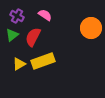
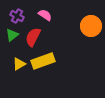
orange circle: moved 2 px up
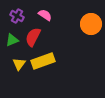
orange circle: moved 2 px up
green triangle: moved 5 px down; rotated 16 degrees clockwise
yellow triangle: rotated 24 degrees counterclockwise
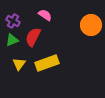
purple cross: moved 4 px left, 5 px down
orange circle: moved 1 px down
yellow rectangle: moved 4 px right, 2 px down
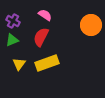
red semicircle: moved 8 px right
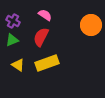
yellow triangle: moved 1 px left, 1 px down; rotated 32 degrees counterclockwise
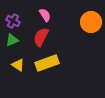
pink semicircle: rotated 24 degrees clockwise
orange circle: moved 3 px up
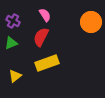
green triangle: moved 1 px left, 3 px down
yellow triangle: moved 3 px left, 11 px down; rotated 48 degrees clockwise
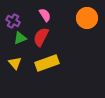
orange circle: moved 4 px left, 4 px up
green triangle: moved 9 px right, 5 px up
yellow triangle: moved 13 px up; rotated 32 degrees counterclockwise
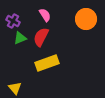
orange circle: moved 1 px left, 1 px down
yellow triangle: moved 25 px down
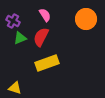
yellow triangle: rotated 32 degrees counterclockwise
